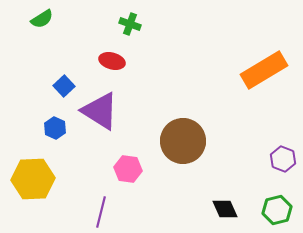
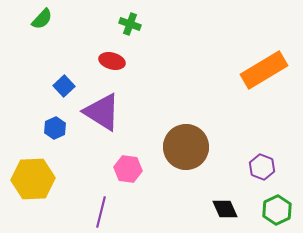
green semicircle: rotated 15 degrees counterclockwise
purple triangle: moved 2 px right, 1 px down
blue hexagon: rotated 10 degrees clockwise
brown circle: moved 3 px right, 6 px down
purple hexagon: moved 21 px left, 8 px down
green hexagon: rotated 12 degrees counterclockwise
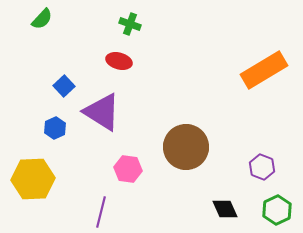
red ellipse: moved 7 px right
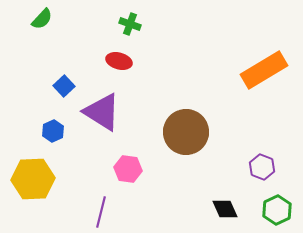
blue hexagon: moved 2 px left, 3 px down
brown circle: moved 15 px up
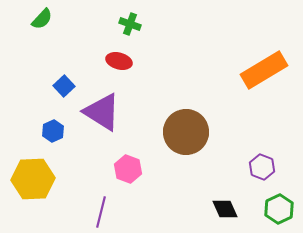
pink hexagon: rotated 12 degrees clockwise
green hexagon: moved 2 px right, 1 px up
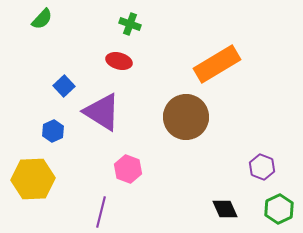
orange rectangle: moved 47 px left, 6 px up
brown circle: moved 15 px up
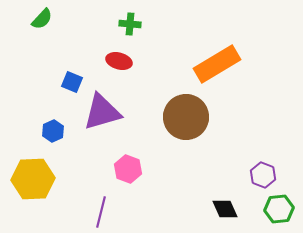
green cross: rotated 15 degrees counterclockwise
blue square: moved 8 px right, 4 px up; rotated 25 degrees counterclockwise
purple triangle: rotated 48 degrees counterclockwise
purple hexagon: moved 1 px right, 8 px down
green hexagon: rotated 20 degrees clockwise
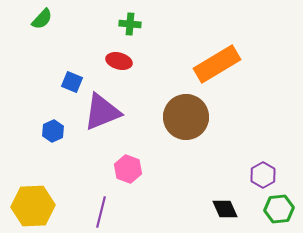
purple triangle: rotated 6 degrees counterclockwise
purple hexagon: rotated 10 degrees clockwise
yellow hexagon: moved 27 px down
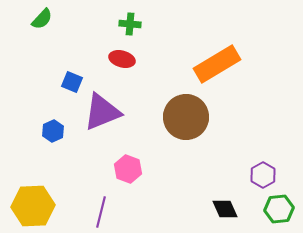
red ellipse: moved 3 px right, 2 px up
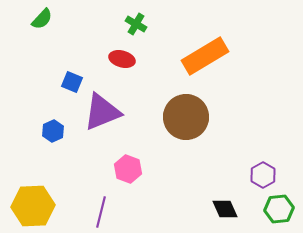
green cross: moved 6 px right; rotated 25 degrees clockwise
orange rectangle: moved 12 px left, 8 px up
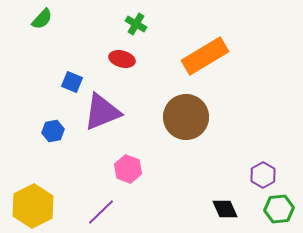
blue hexagon: rotated 15 degrees clockwise
yellow hexagon: rotated 24 degrees counterclockwise
purple line: rotated 32 degrees clockwise
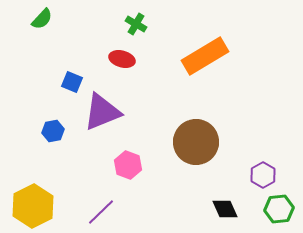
brown circle: moved 10 px right, 25 px down
pink hexagon: moved 4 px up
